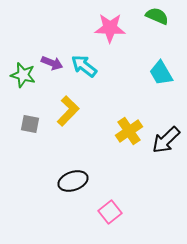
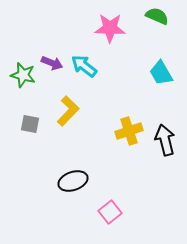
yellow cross: rotated 16 degrees clockwise
black arrow: moved 1 px left; rotated 120 degrees clockwise
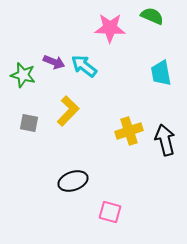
green semicircle: moved 5 px left
purple arrow: moved 2 px right, 1 px up
cyan trapezoid: rotated 20 degrees clockwise
gray square: moved 1 px left, 1 px up
pink square: rotated 35 degrees counterclockwise
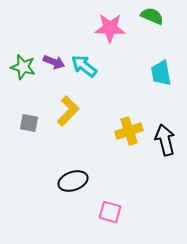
green star: moved 8 px up
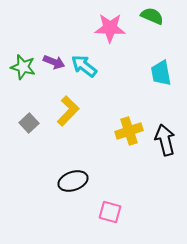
gray square: rotated 36 degrees clockwise
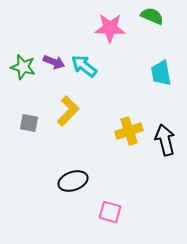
gray square: rotated 36 degrees counterclockwise
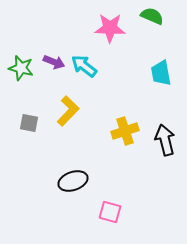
green star: moved 2 px left, 1 px down
yellow cross: moved 4 px left
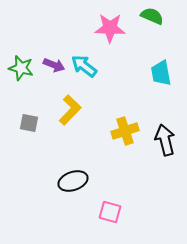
purple arrow: moved 3 px down
yellow L-shape: moved 2 px right, 1 px up
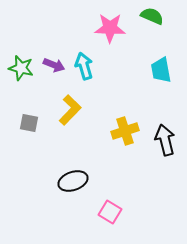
cyan arrow: rotated 36 degrees clockwise
cyan trapezoid: moved 3 px up
pink square: rotated 15 degrees clockwise
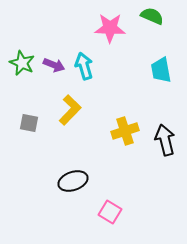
green star: moved 1 px right, 5 px up; rotated 10 degrees clockwise
